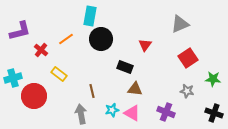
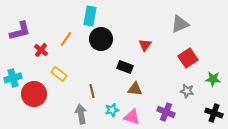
orange line: rotated 21 degrees counterclockwise
red circle: moved 2 px up
pink triangle: moved 4 px down; rotated 12 degrees counterclockwise
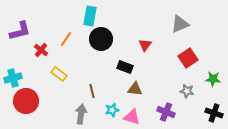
red circle: moved 8 px left, 7 px down
gray arrow: rotated 18 degrees clockwise
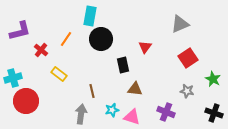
red triangle: moved 2 px down
black rectangle: moved 2 px left, 2 px up; rotated 56 degrees clockwise
green star: rotated 21 degrees clockwise
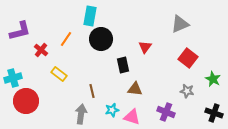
red square: rotated 18 degrees counterclockwise
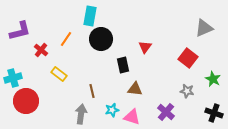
gray triangle: moved 24 px right, 4 px down
purple cross: rotated 18 degrees clockwise
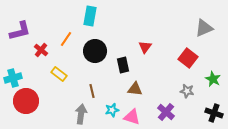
black circle: moved 6 px left, 12 px down
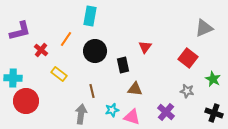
cyan cross: rotated 18 degrees clockwise
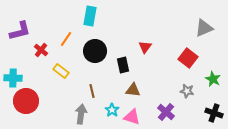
yellow rectangle: moved 2 px right, 3 px up
brown triangle: moved 2 px left, 1 px down
cyan star: rotated 24 degrees counterclockwise
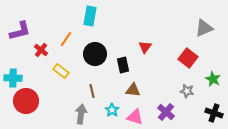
black circle: moved 3 px down
pink triangle: moved 3 px right
